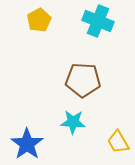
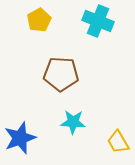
brown pentagon: moved 22 px left, 6 px up
blue star: moved 7 px left, 6 px up; rotated 16 degrees clockwise
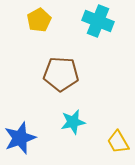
cyan star: rotated 15 degrees counterclockwise
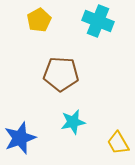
yellow trapezoid: moved 1 px down
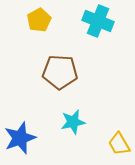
brown pentagon: moved 1 px left, 2 px up
yellow trapezoid: moved 1 px right, 1 px down
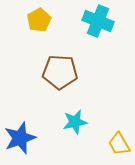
cyan star: moved 2 px right
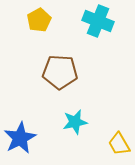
blue star: rotated 8 degrees counterclockwise
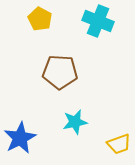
yellow pentagon: moved 1 px right, 1 px up; rotated 15 degrees counterclockwise
yellow trapezoid: rotated 80 degrees counterclockwise
